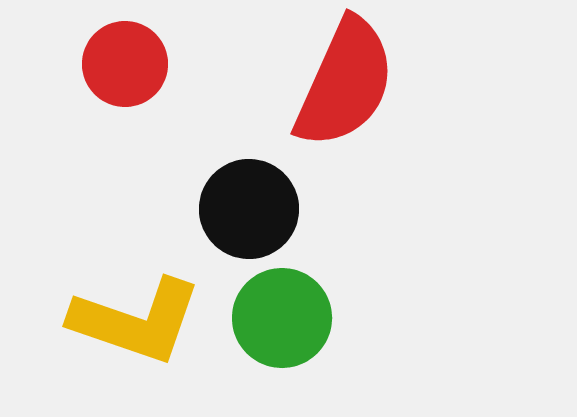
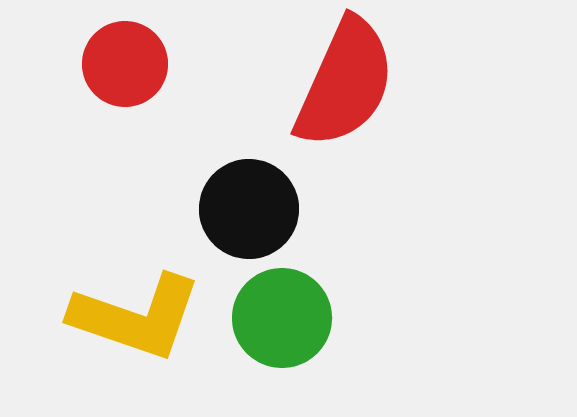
yellow L-shape: moved 4 px up
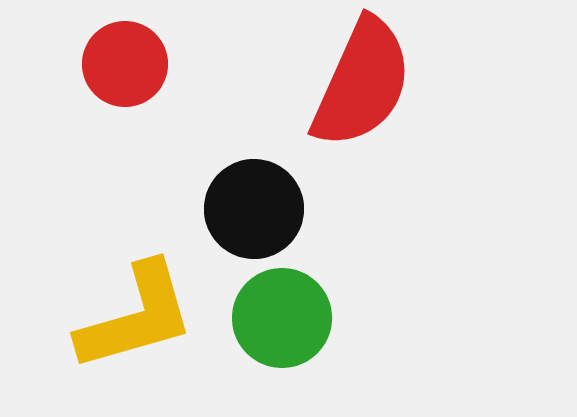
red semicircle: moved 17 px right
black circle: moved 5 px right
yellow L-shape: rotated 35 degrees counterclockwise
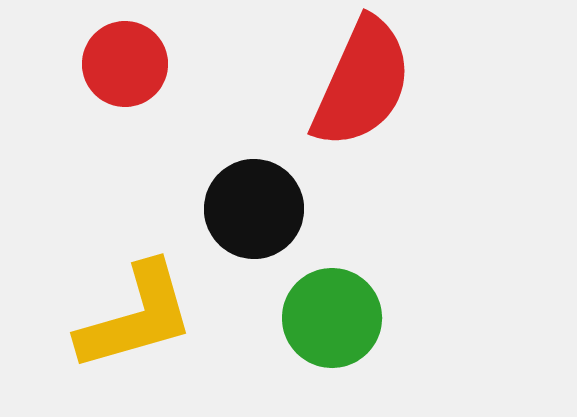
green circle: moved 50 px right
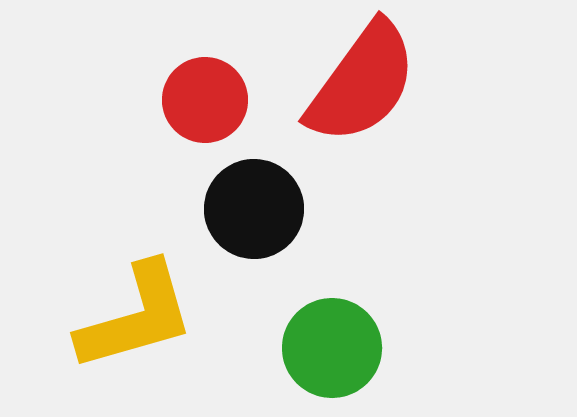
red circle: moved 80 px right, 36 px down
red semicircle: rotated 12 degrees clockwise
green circle: moved 30 px down
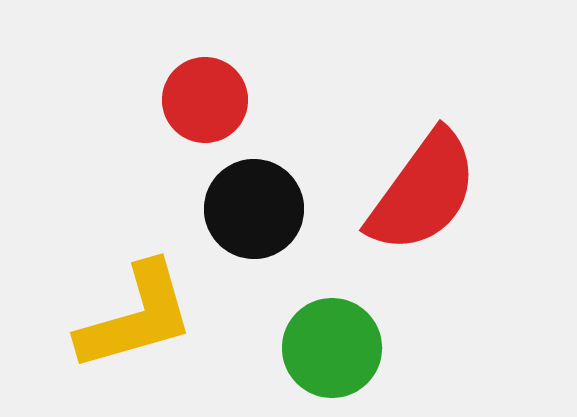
red semicircle: moved 61 px right, 109 px down
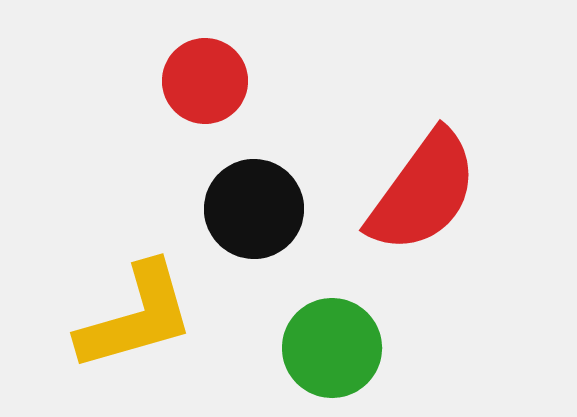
red circle: moved 19 px up
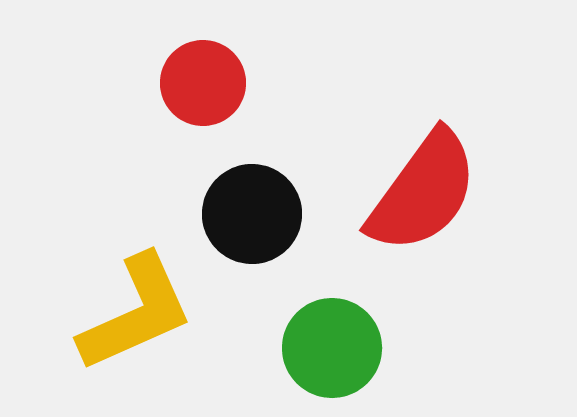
red circle: moved 2 px left, 2 px down
black circle: moved 2 px left, 5 px down
yellow L-shape: moved 4 px up; rotated 8 degrees counterclockwise
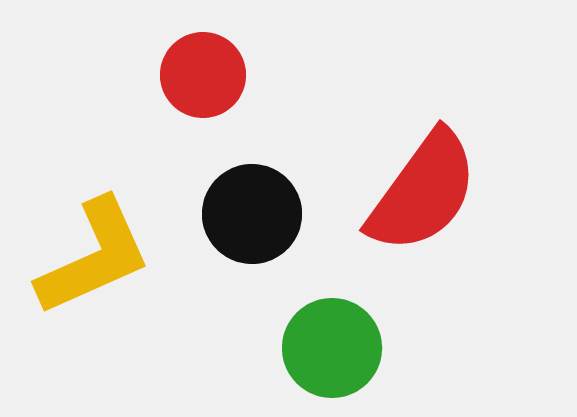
red circle: moved 8 px up
yellow L-shape: moved 42 px left, 56 px up
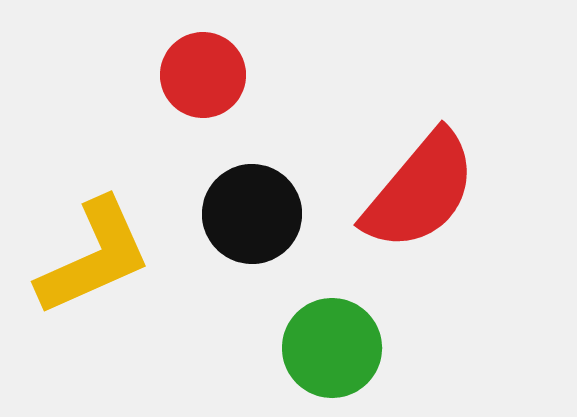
red semicircle: moved 3 px left, 1 px up; rotated 4 degrees clockwise
